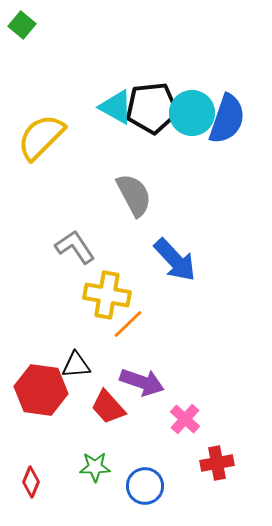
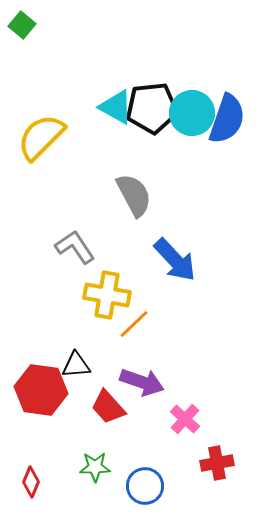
orange line: moved 6 px right
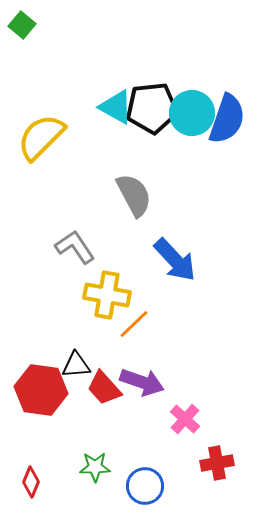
red trapezoid: moved 4 px left, 19 px up
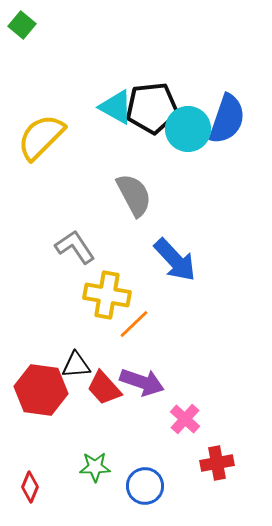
cyan circle: moved 4 px left, 16 px down
red diamond: moved 1 px left, 5 px down
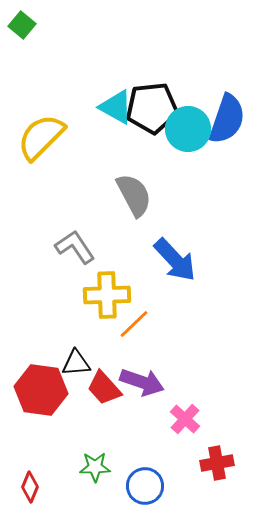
yellow cross: rotated 12 degrees counterclockwise
black triangle: moved 2 px up
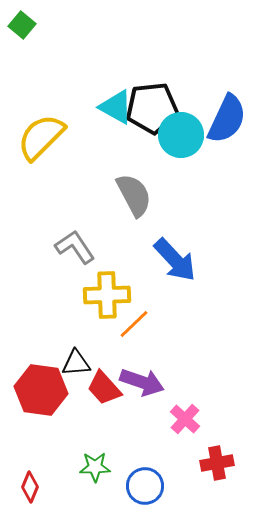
blue semicircle: rotated 6 degrees clockwise
cyan circle: moved 7 px left, 6 px down
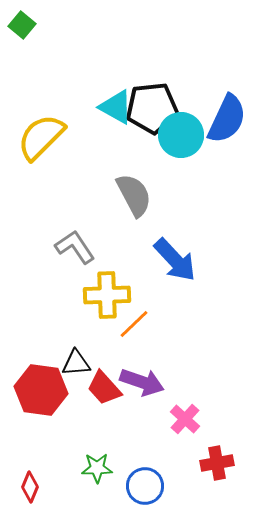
green star: moved 2 px right, 1 px down
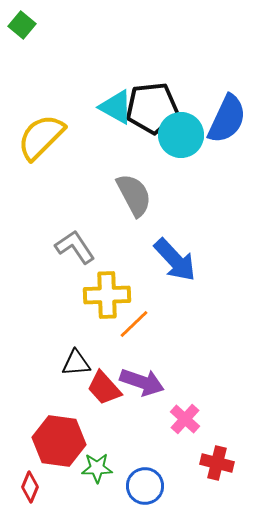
red hexagon: moved 18 px right, 51 px down
red cross: rotated 24 degrees clockwise
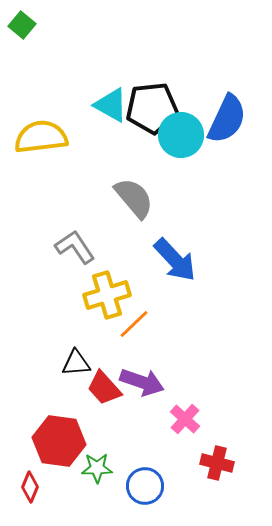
cyan triangle: moved 5 px left, 2 px up
yellow semicircle: rotated 38 degrees clockwise
gray semicircle: moved 3 px down; rotated 12 degrees counterclockwise
yellow cross: rotated 15 degrees counterclockwise
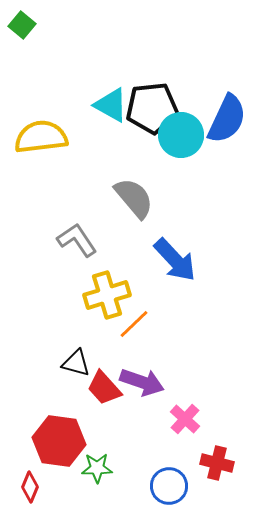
gray L-shape: moved 2 px right, 7 px up
black triangle: rotated 20 degrees clockwise
blue circle: moved 24 px right
